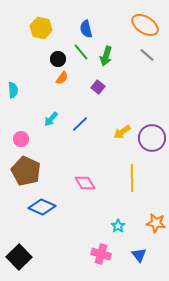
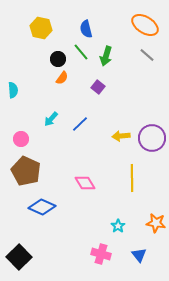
yellow arrow: moved 1 px left, 4 px down; rotated 30 degrees clockwise
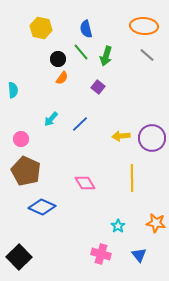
orange ellipse: moved 1 px left, 1 px down; rotated 28 degrees counterclockwise
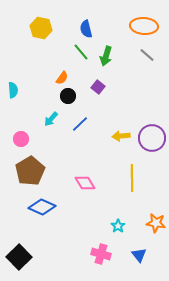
black circle: moved 10 px right, 37 px down
brown pentagon: moved 4 px right; rotated 16 degrees clockwise
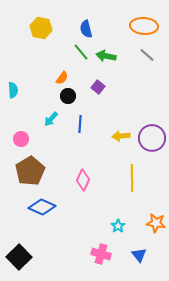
green arrow: rotated 84 degrees clockwise
blue line: rotated 42 degrees counterclockwise
pink diamond: moved 2 px left, 3 px up; rotated 55 degrees clockwise
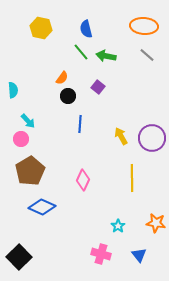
cyan arrow: moved 23 px left, 2 px down; rotated 84 degrees counterclockwise
yellow arrow: rotated 66 degrees clockwise
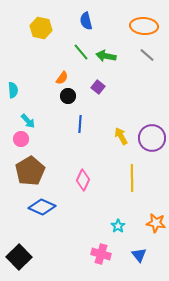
blue semicircle: moved 8 px up
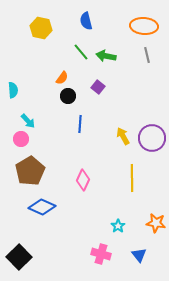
gray line: rotated 35 degrees clockwise
yellow arrow: moved 2 px right
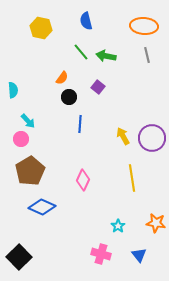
black circle: moved 1 px right, 1 px down
yellow line: rotated 8 degrees counterclockwise
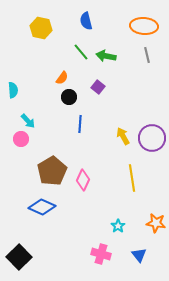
brown pentagon: moved 22 px right
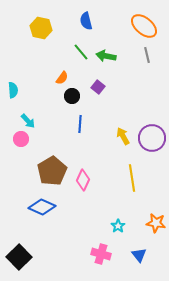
orange ellipse: rotated 36 degrees clockwise
black circle: moved 3 px right, 1 px up
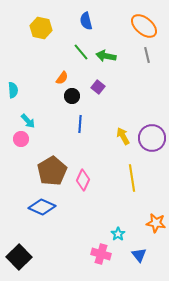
cyan star: moved 8 px down
